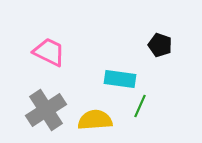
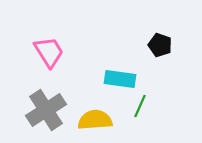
pink trapezoid: rotated 32 degrees clockwise
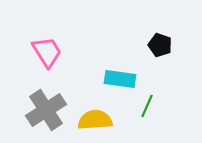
pink trapezoid: moved 2 px left
green line: moved 7 px right
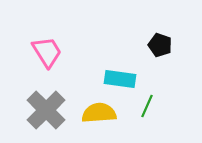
gray cross: rotated 12 degrees counterclockwise
yellow semicircle: moved 4 px right, 7 px up
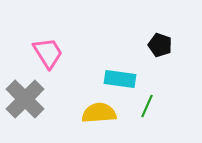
pink trapezoid: moved 1 px right, 1 px down
gray cross: moved 21 px left, 11 px up
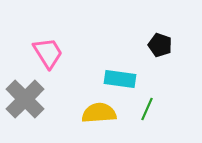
green line: moved 3 px down
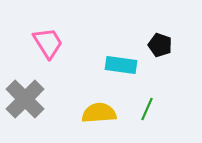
pink trapezoid: moved 10 px up
cyan rectangle: moved 1 px right, 14 px up
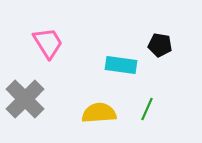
black pentagon: rotated 10 degrees counterclockwise
